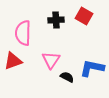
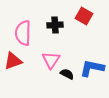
black cross: moved 1 px left, 5 px down
black semicircle: moved 3 px up
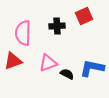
red square: rotated 36 degrees clockwise
black cross: moved 2 px right, 1 px down
pink triangle: moved 3 px left, 3 px down; rotated 36 degrees clockwise
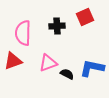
red square: moved 1 px right, 1 px down
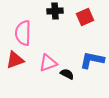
black cross: moved 2 px left, 15 px up
red triangle: moved 2 px right, 1 px up
blue L-shape: moved 8 px up
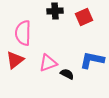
red square: moved 1 px left
red triangle: rotated 18 degrees counterclockwise
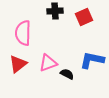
red triangle: moved 3 px right, 4 px down
